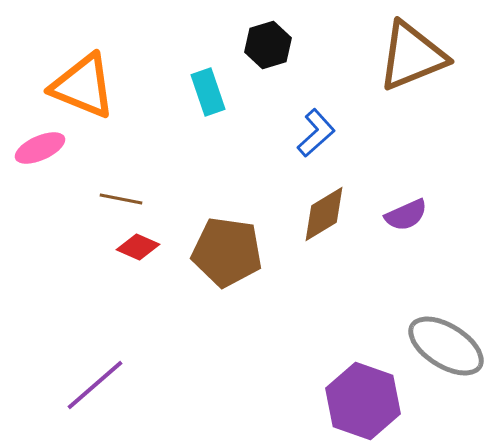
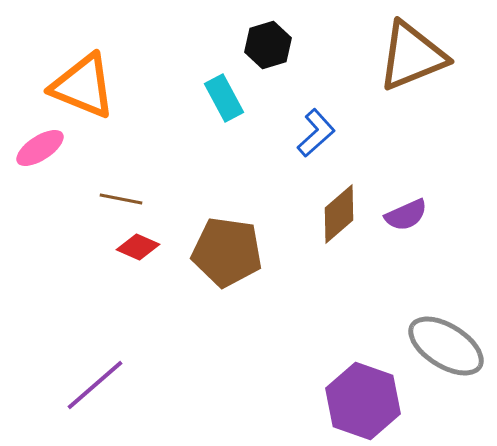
cyan rectangle: moved 16 px right, 6 px down; rotated 9 degrees counterclockwise
pink ellipse: rotated 9 degrees counterclockwise
brown diamond: moved 15 px right; rotated 10 degrees counterclockwise
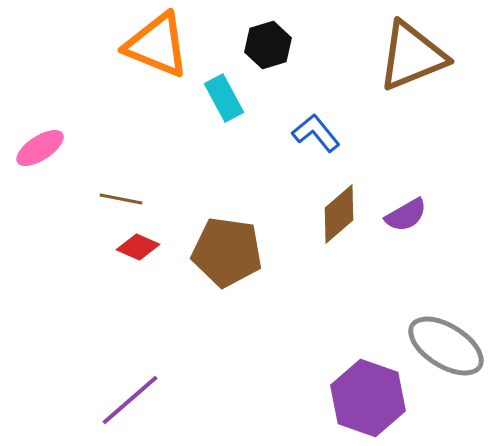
orange triangle: moved 74 px right, 41 px up
blue L-shape: rotated 87 degrees counterclockwise
purple semicircle: rotated 6 degrees counterclockwise
purple line: moved 35 px right, 15 px down
purple hexagon: moved 5 px right, 3 px up
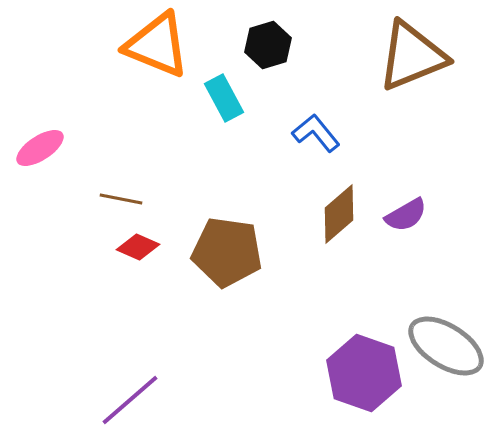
purple hexagon: moved 4 px left, 25 px up
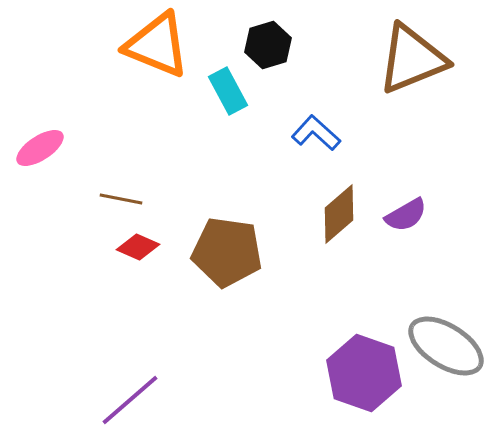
brown triangle: moved 3 px down
cyan rectangle: moved 4 px right, 7 px up
blue L-shape: rotated 9 degrees counterclockwise
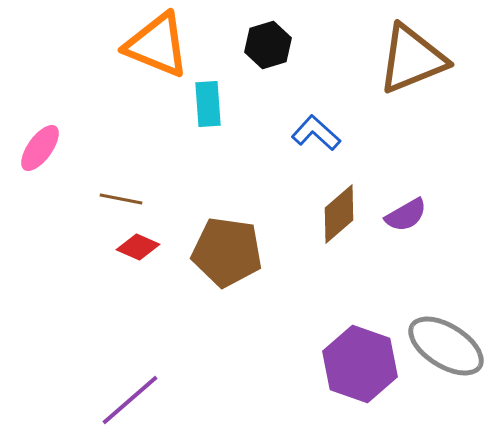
cyan rectangle: moved 20 px left, 13 px down; rotated 24 degrees clockwise
pink ellipse: rotated 21 degrees counterclockwise
purple hexagon: moved 4 px left, 9 px up
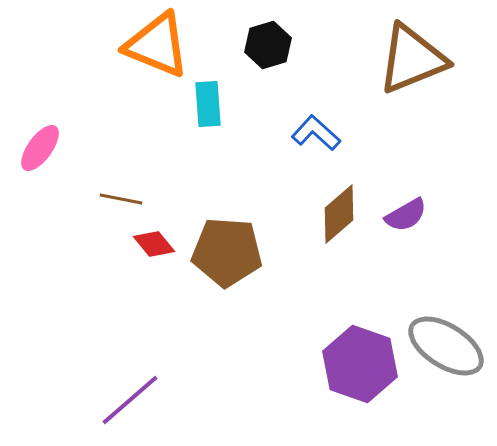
red diamond: moved 16 px right, 3 px up; rotated 27 degrees clockwise
brown pentagon: rotated 4 degrees counterclockwise
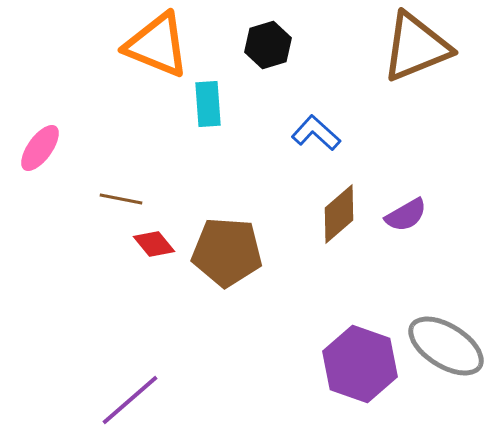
brown triangle: moved 4 px right, 12 px up
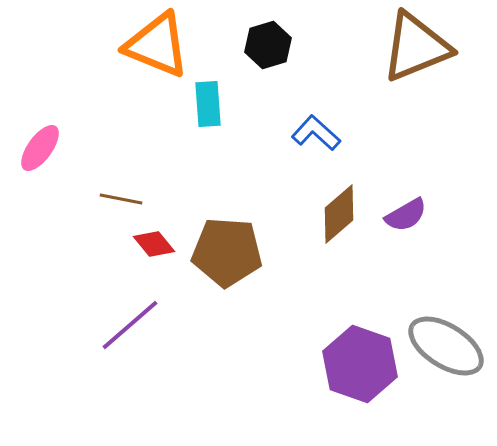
purple line: moved 75 px up
